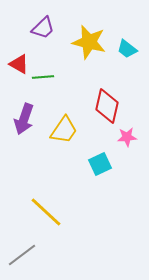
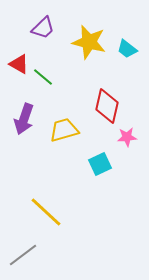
green line: rotated 45 degrees clockwise
yellow trapezoid: rotated 140 degrees counterclockwise
gray line: moved 1 px right
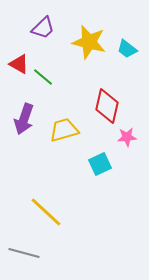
gray line: moved 1 px right, 2 px up; rotated 52 degrees clockwise
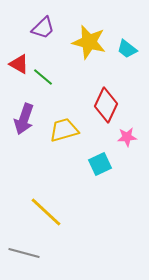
red diamond: moved 1 px left, 1 px up; rotated 12 degrees clockwise
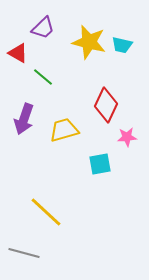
cyan trapezoid: moved 5 px left, 4 px up; rotated 25 degrees counterclockwise
red triangle: moved 1 px left, 11 px up
cyan square: rotated 15 degrees clockwise
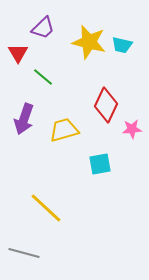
red triangle: rotated 30 degrees clockwise
pink star: moved 5 px right, 8 px up
yellow line: moved 4 px up
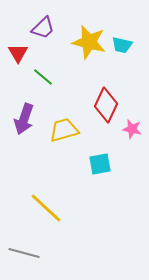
pink star: rotated 18 degrees clockwise
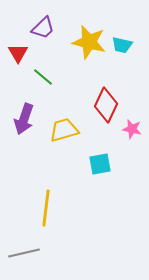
yellow line: rotated 54 degrees clockwise
gray line: rotated 28 degrees counterclockwise
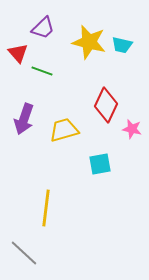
red triangle: rotated 10 degrees counterclockwise
green line: moved 1 px left, 6 px up; rotated 20 degrees counterclockwise
gray line: rotated 56 degrees clockwise
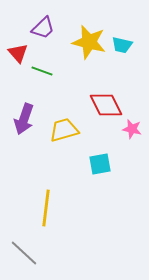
red diamond: rotated 52 degrees counterclockwise
